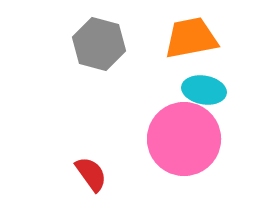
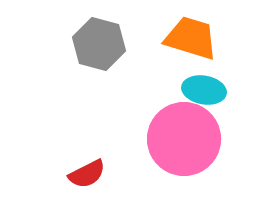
orange trapezoid: rotated 28 degrees clockwise
red semicircle: moved 4 px left; rotated 99 degrees clockwise
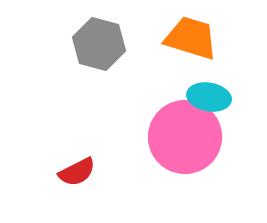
cyan ellipse: moved 5 px right, 7 px down
pink circle: moved 1 px right, 2 px up
red semicircle: moved 10 px left, 2 px up
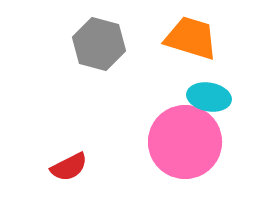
pink circle: moved 5 px down
red semicircle: moved 8 px left, 5 px up
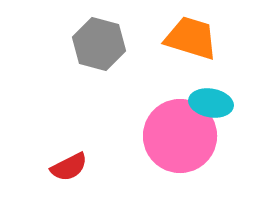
cyan ellipse: moved 2 px right, 6 px down
pink circle: moved 5 px left, 6 px up
